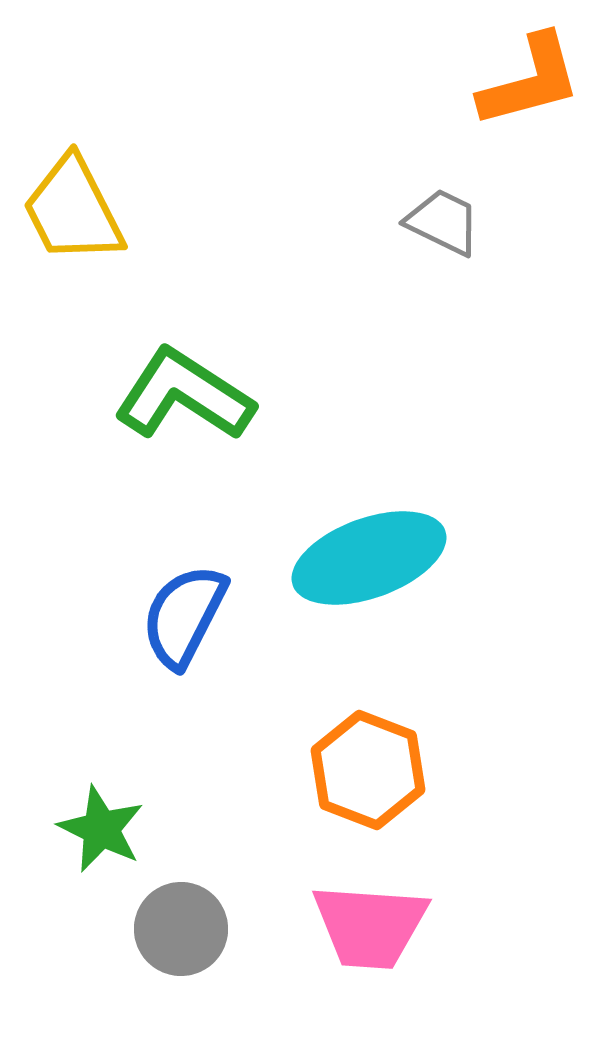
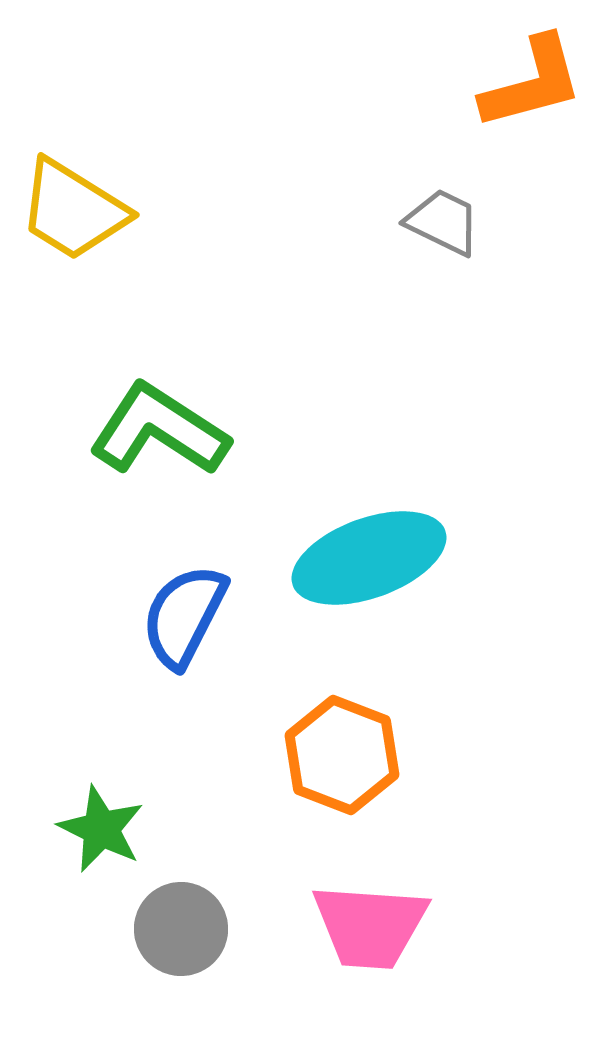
orange L-shape: moved 2 px right, 2 px down
yellow trapezoid: rotated 31 degrees counterclockwise
green L-shape: moved 25 px left, 35 px down
orange hexagon: moved 26 px left, 15 px up
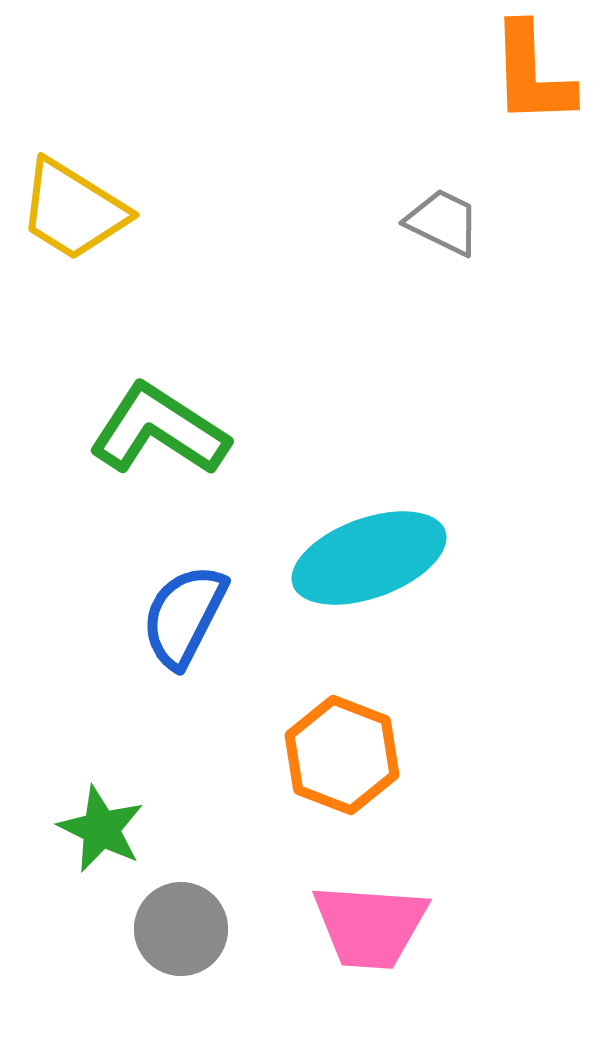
orange L-shape: moved 9 px up; rotated 103 degrees clockwise
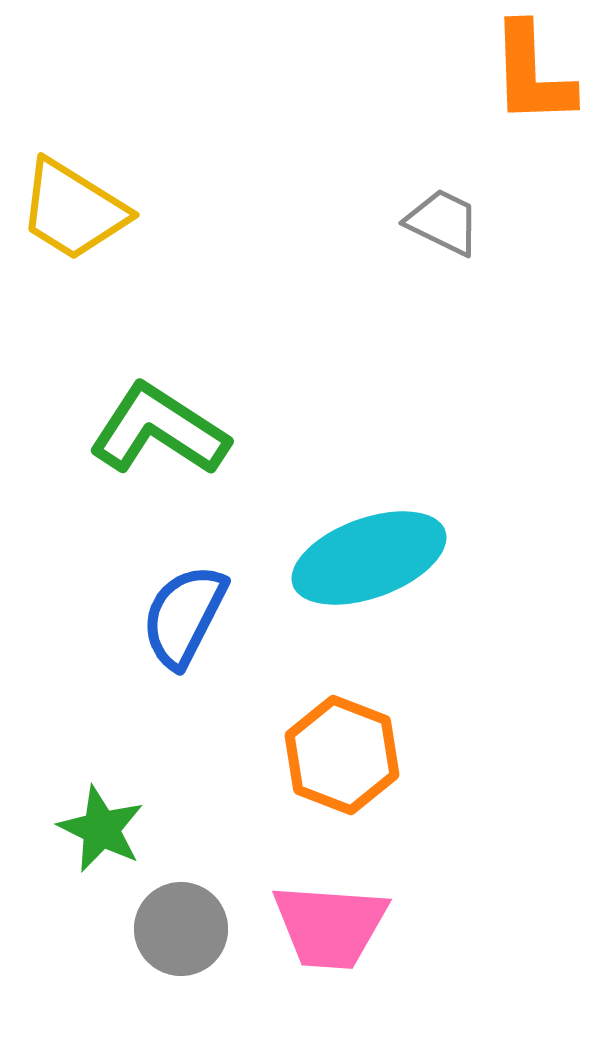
pink trapezoid: moved 40 px left
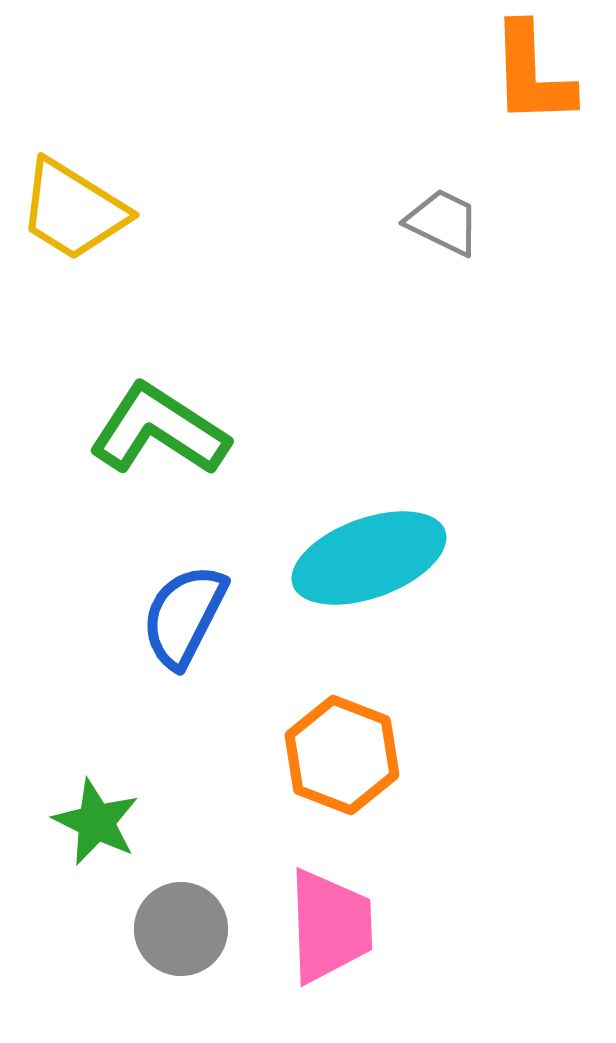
green star: moved 5 px left, 7 px up
pink trapezoid: rotated 96 degrees counterclockwise
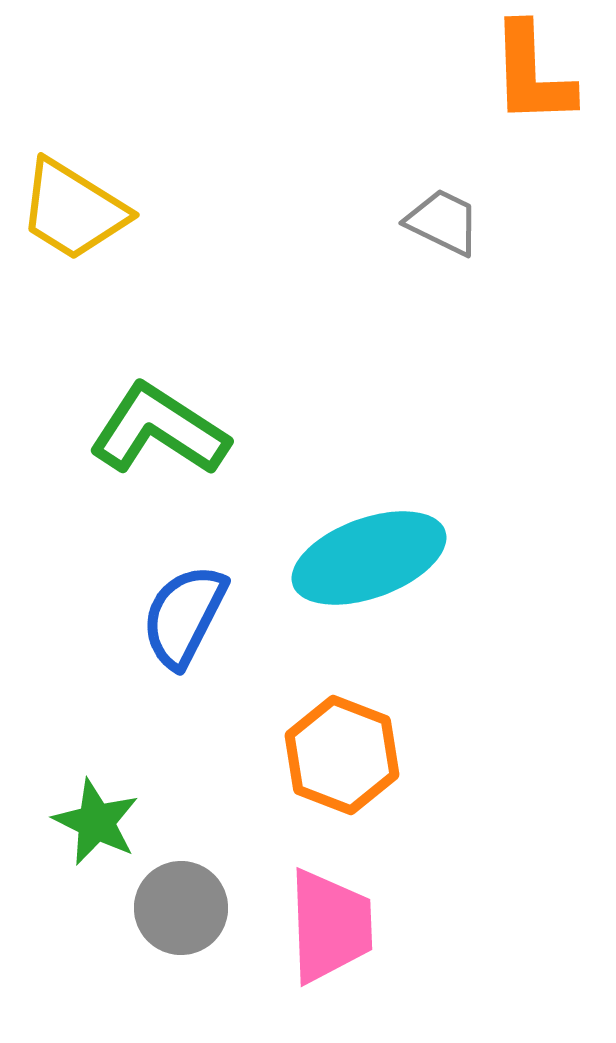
gray circle: moved 21 px up
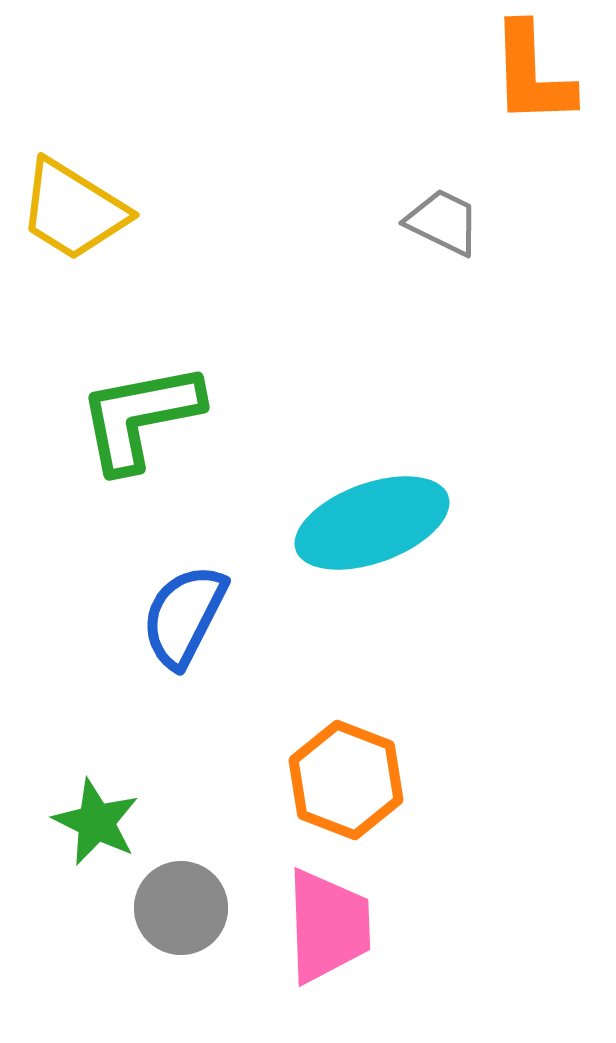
green L-shape: moved 19 px left, 13 px up; rotated 44 degrees counterclockwise
cyan ellipse: moved 3 px right, 35 px up
orange hexagon: moved 4 px right, 25 px down
pink trapezoid: moved 2 px left
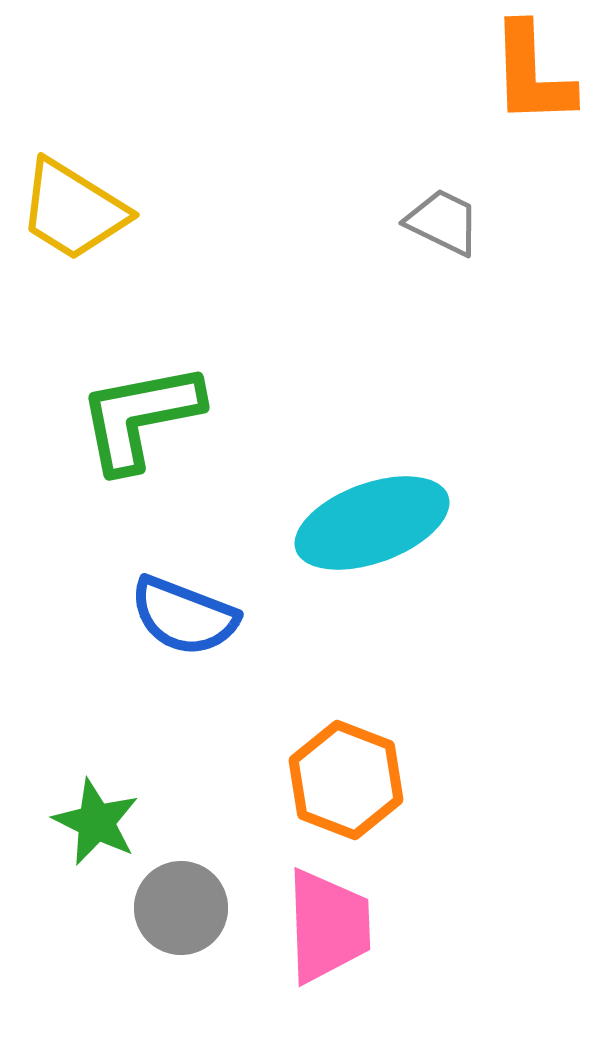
blue semicircle: rotated 96 degrees counterclockwise
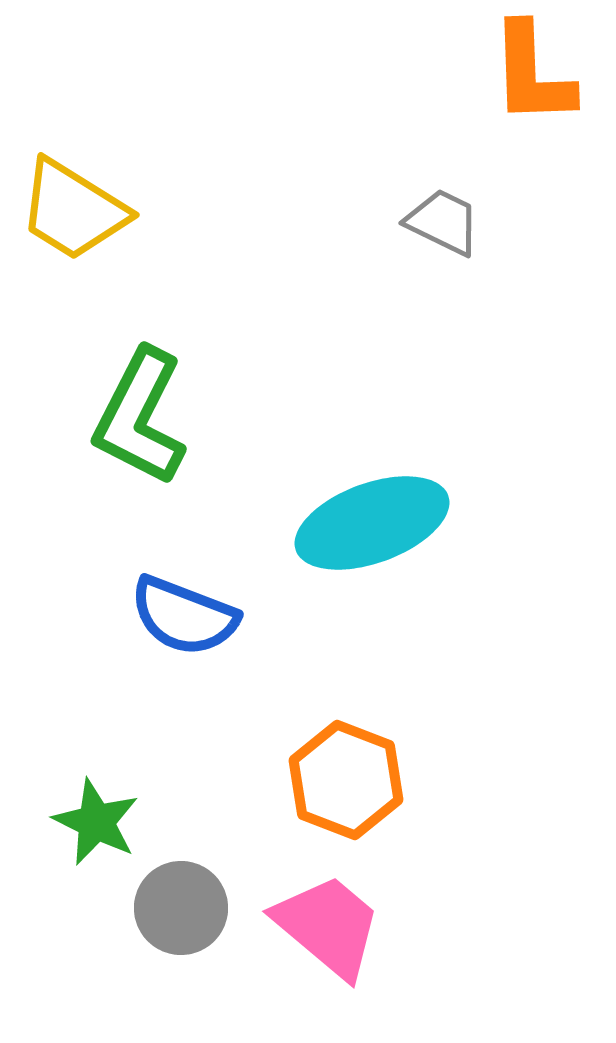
green L-shape: rotated 52 degrees counterclockwise
pink trapezoid: rotated 48 degrees counterclockwise
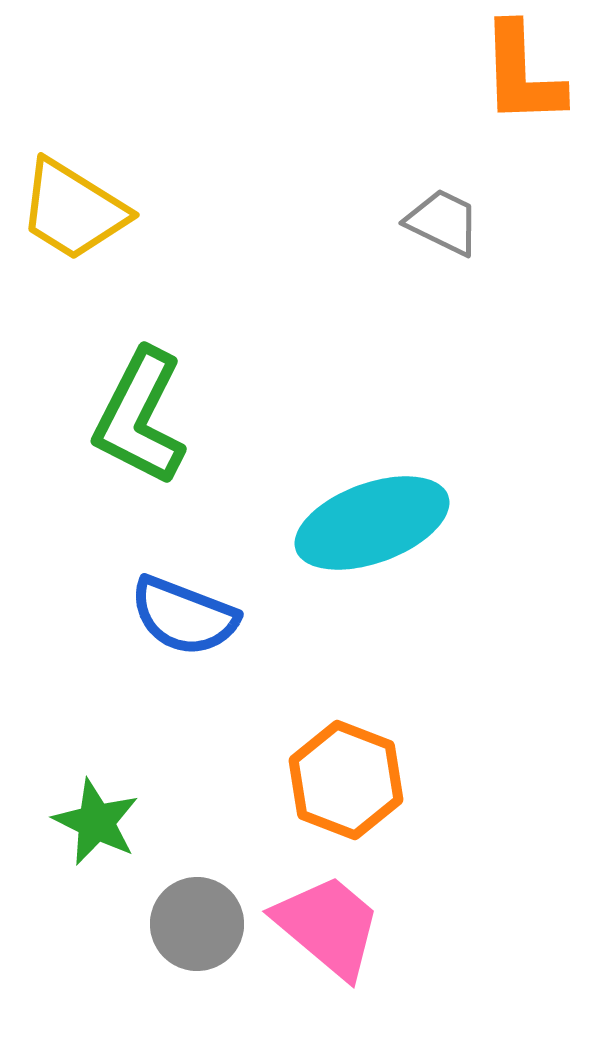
orange L-shape: moved 10 px left
gray circle: moved 16 px right, 16 px down
